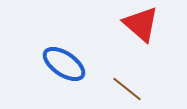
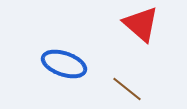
blue ellipse: rotated 15 degrees counterclockwise
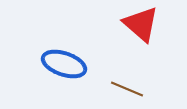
brown line: rotated 16 degrees counterclockwise
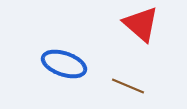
brown line: moved 1 px right, 3 px up
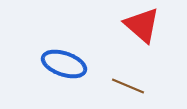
red triangle: moved 1 px right, 1 px down
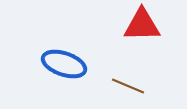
red triangle: rotated 42 degrees counterclockwise
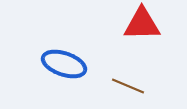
red triangle: moved 1 px up
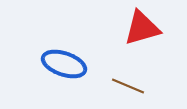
red triangle: moved 4 px down; rotated 15 degrees counterclockwise
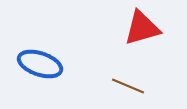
blue ellipse: moved 24 px left
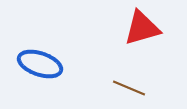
brown line: moved 1 px right, 2 px down
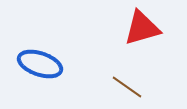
brown line: moved 2 px left, 1 px up; rotated 12 degrees clockwise
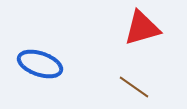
brown line: moved 7 px right
